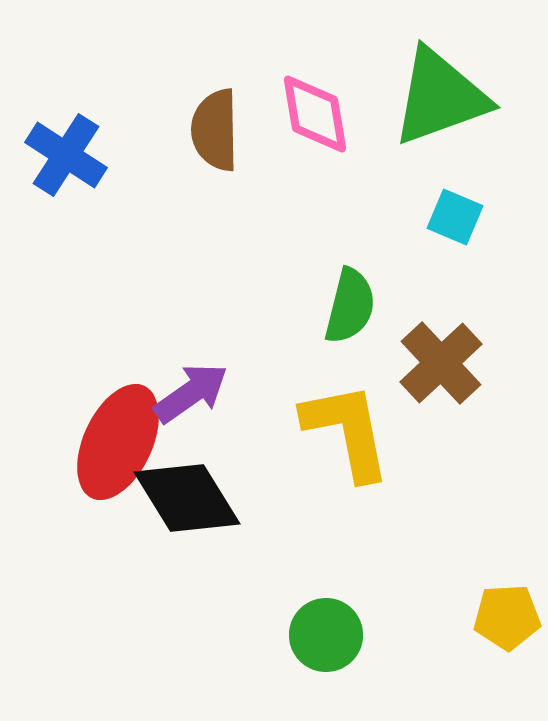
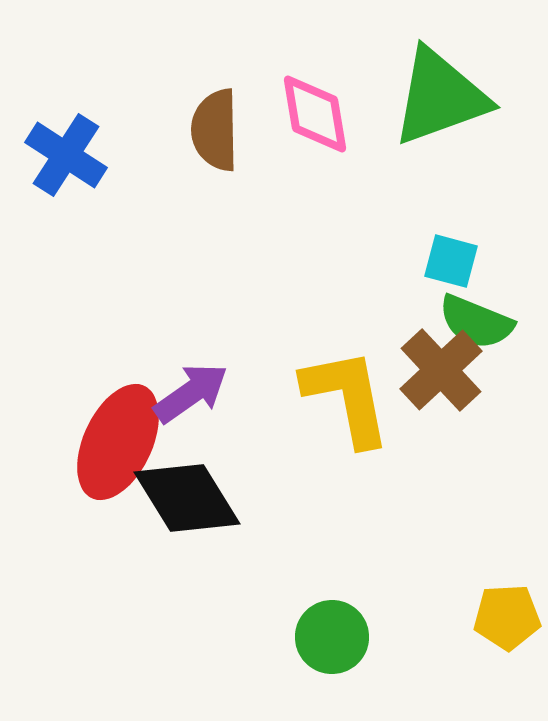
cyan square: moved 4 px left, 44 px down; rotated 8 degrees counterclockwise
green semicircle: moved 126 px right, 16 px down; rotated 98 degrees clockwise
brown cross: moved 7 px down
yellow L-shape: moved 34 px up
green circle: moved 6 px right, 2 px down
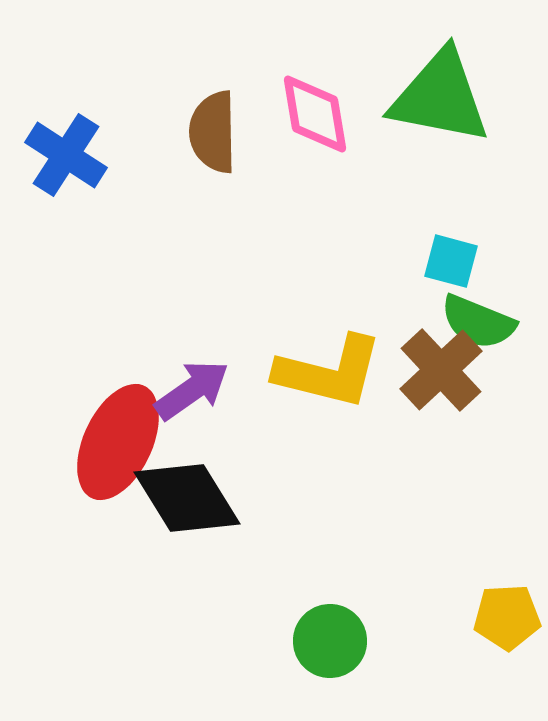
green triangle: rotated 31 degrees clockwise
brown semicircle: moved 2 px left, 2 px down
green semicircle: moved 2 px right
purple arrow: moved 1 px right, 3 px up
yellow L-shape: moved 18 px left, 25 px up; rotated 115 degrees clockwise
green circle: moved 2 px left, 4 px down
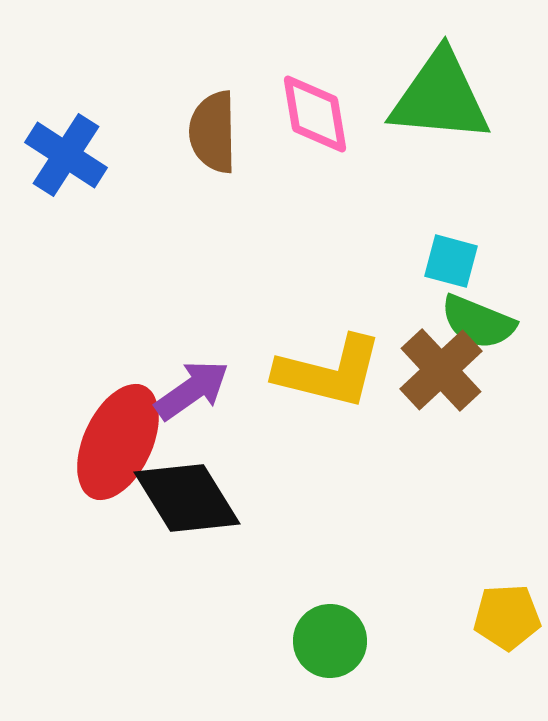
green triangle: rotated 6 degrees counterclockwise
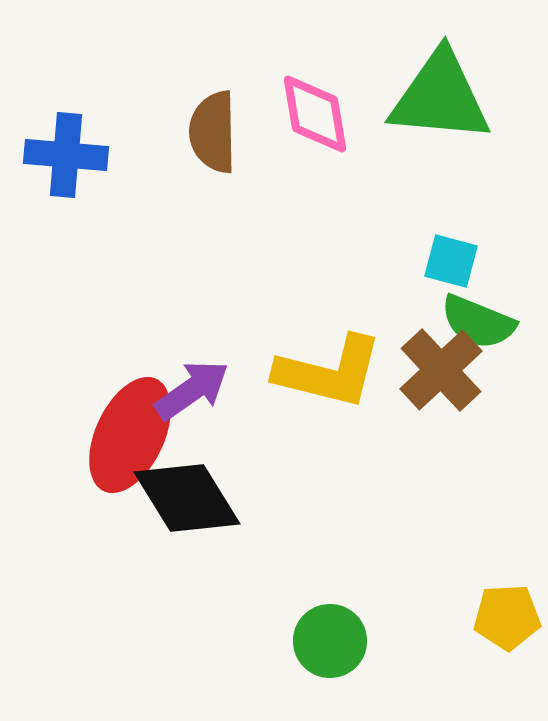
blue cross: rotated 28 degrees counterclockwise
red ellipse: moved 12 px right, 7 px up
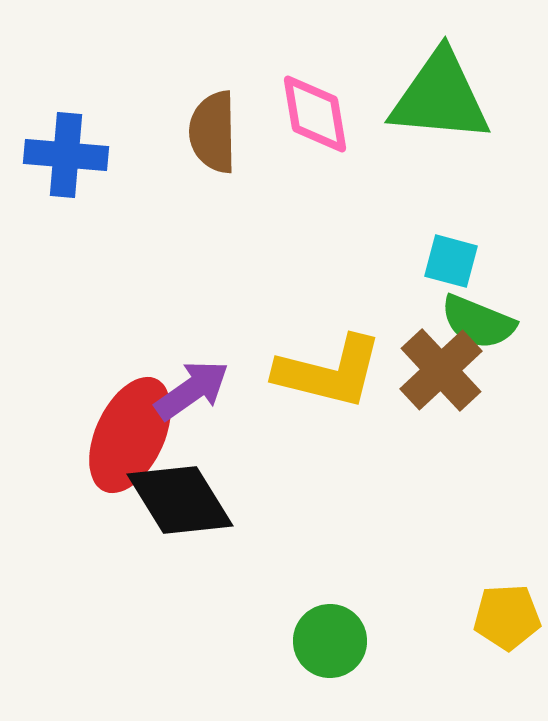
black diamond: moved 7 px left, 2 px down
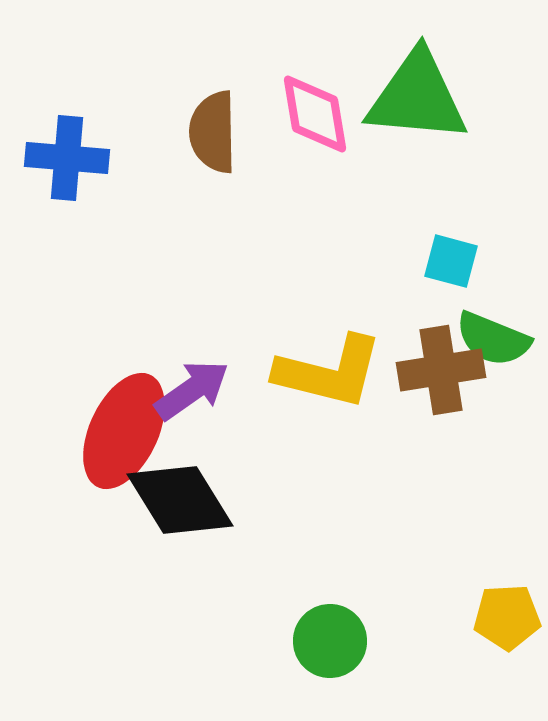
green triangle: moved 23 px left
blue cross: moved 1 px right, 3 px down
green semicircle: moved 15 px right, 17 px down
brown cross: rotated 34 degrees clockwise
red ellipse: moved 6 px left, 4 px up
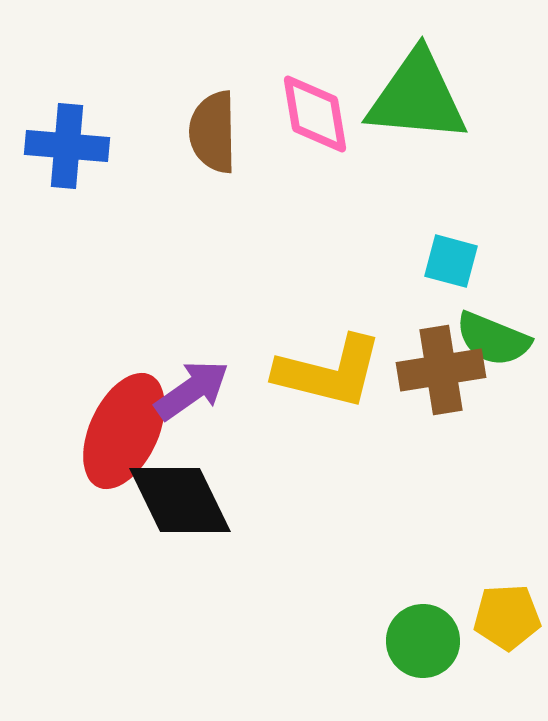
blue cross: moved 12 px up
black diamond: rotated 6 degrees clockwise
green circle: moved 93 px right
